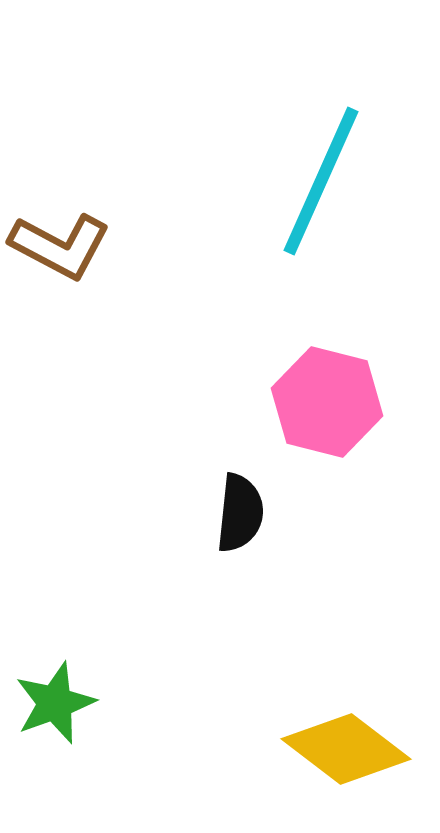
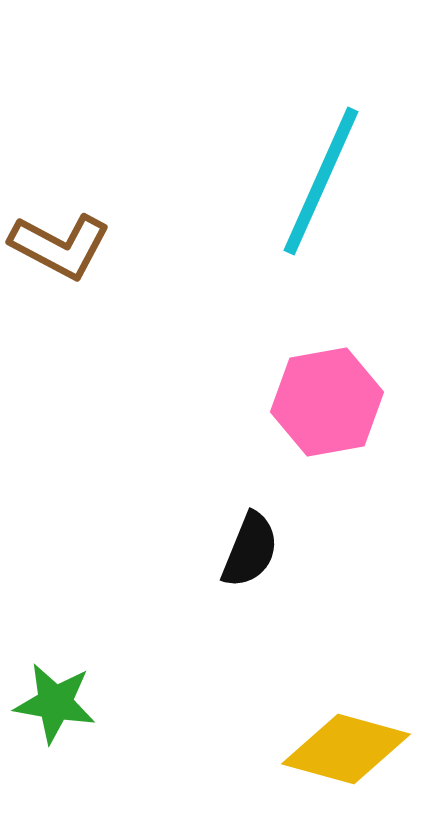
pink hexagon: rotated 24 degrees counterclockwise
black semicircle: moved 10 px right, 37 px down; rotated 16 degrees clockwise
green star: rotated 30 degrees clockwise
yellow diamond: rotated 22 degrees counterclockwise
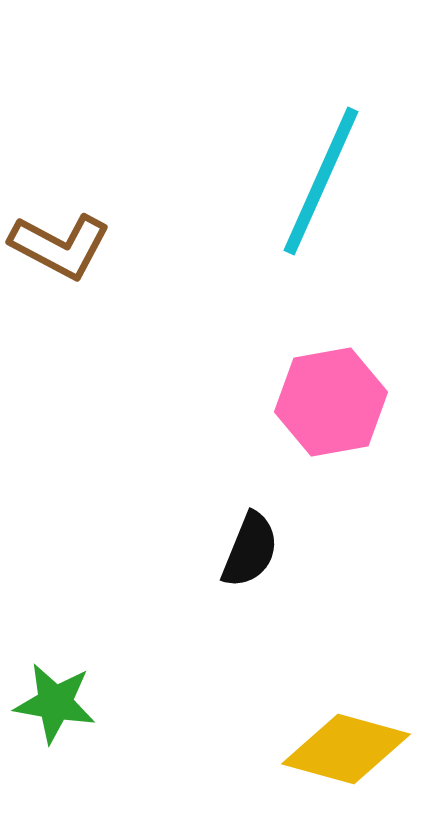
pink hexagon: moved 4 px right
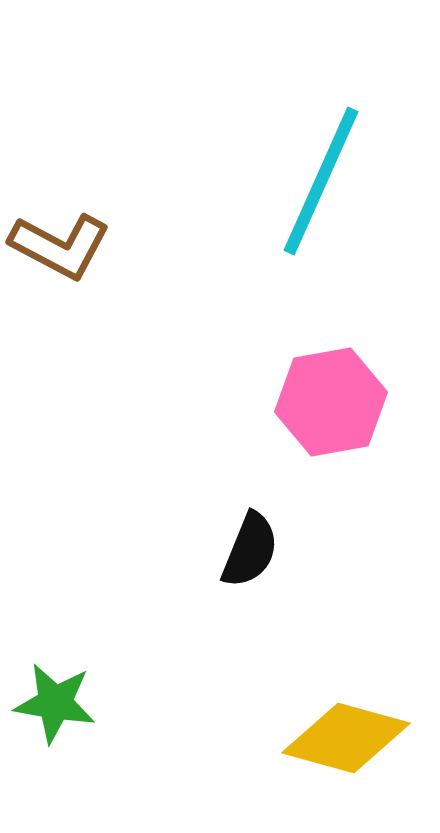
yellow diamond: moved 11 px up
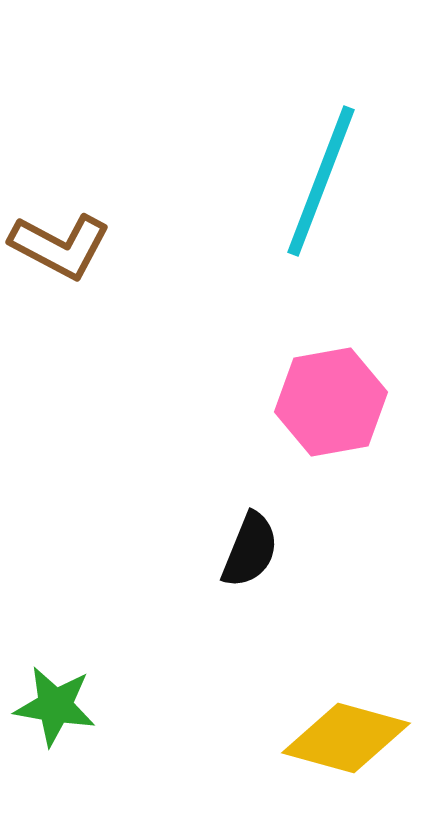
cyan line: rotated 3 degrees counterclockwise
green star: moved 3 px down
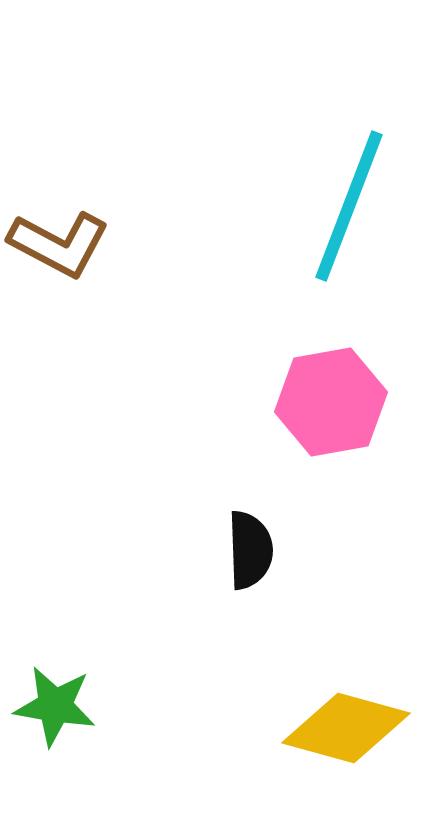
cyan line: moved 28 px right, 25 px down
brown L-shape: moved 1 px left, 2 px up
black semicircle: rotated 24 degrees counterclockwise
yellow diamond: moved 10 px up
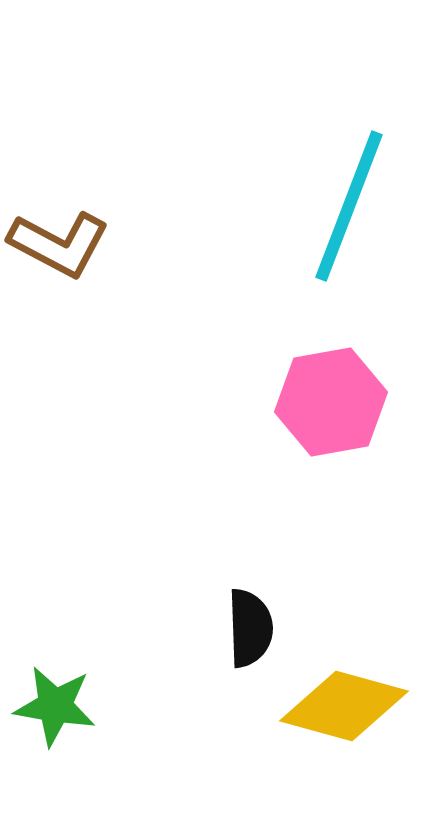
black semicircle: moved 78 px down
yellow diamond: moved 2 px left, 22 px up
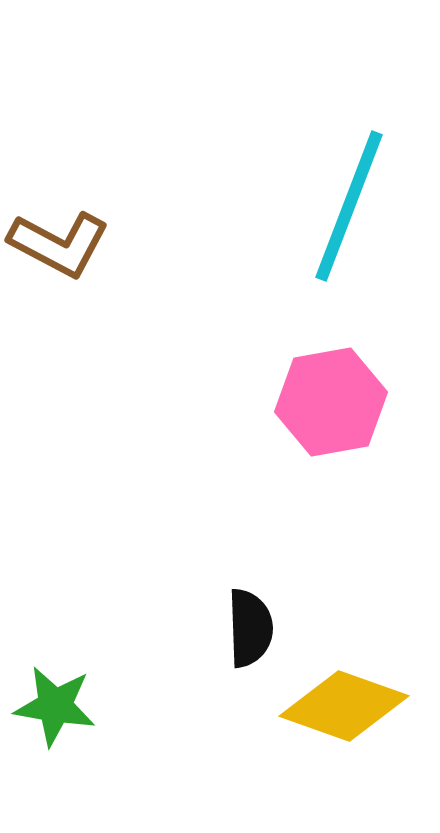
yellow diamond: rotated 4 degrees clockwise
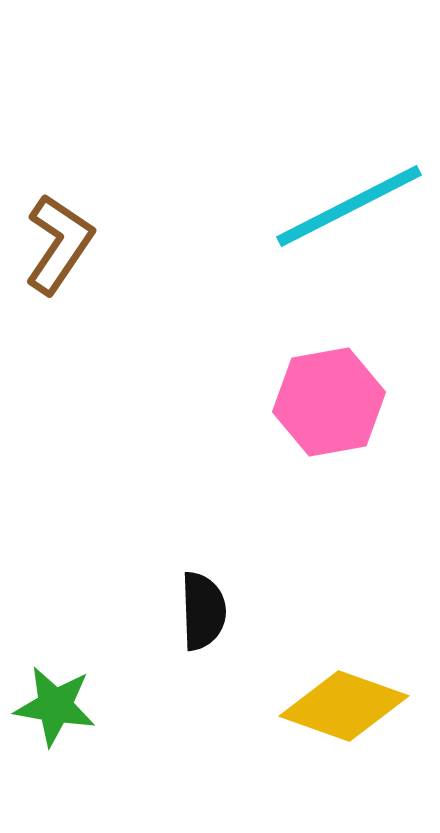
cyan line: rotated 42 degrees clockwise
brown L-shape: rotated 84 degrees counterclockwise
pink hexagon: moved 2 px left
black semicircle: moved 47 px left, 17 px up
